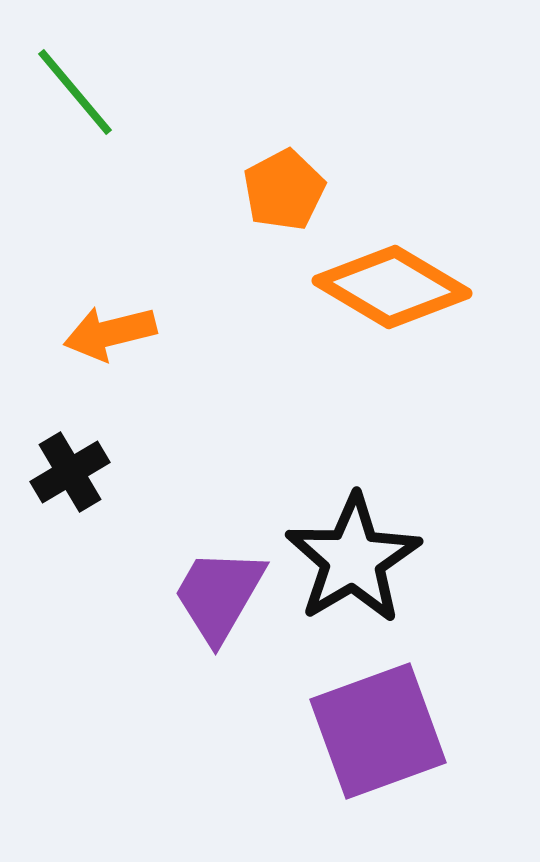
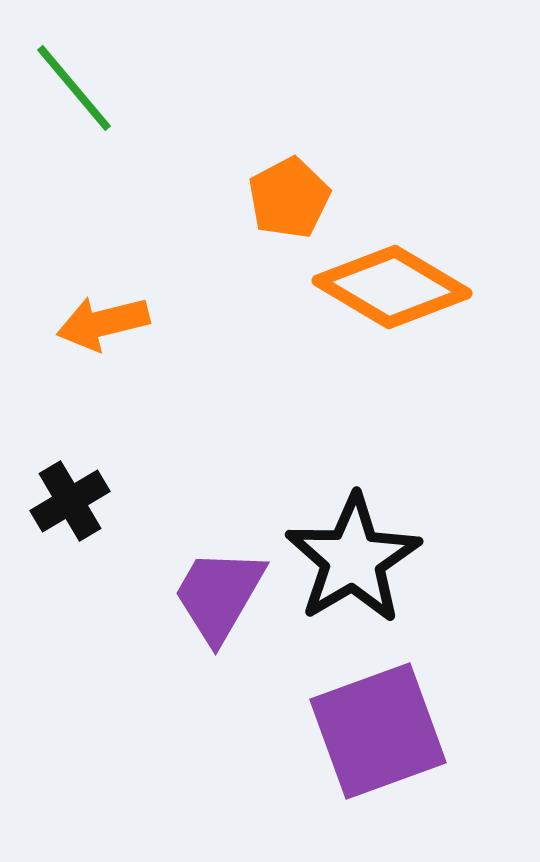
green line: moved 1 px left, 4 px up
orange pentagon: moved 5 px right, 8 px down
orange arrow: moved 7 px left, 10 px up
black cross: moved 29 px down
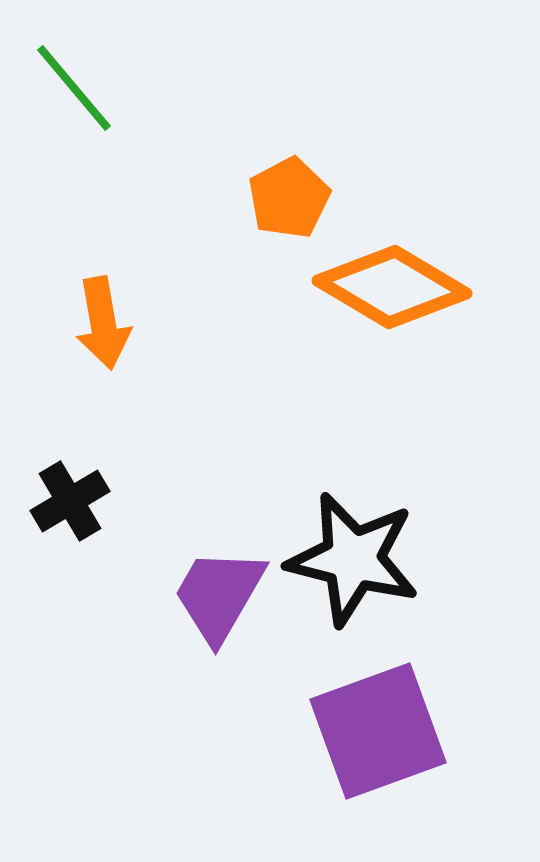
orange arrow: rotated 86 degrees counterclockwise
black star: rotated 27 degrees counterclockwise
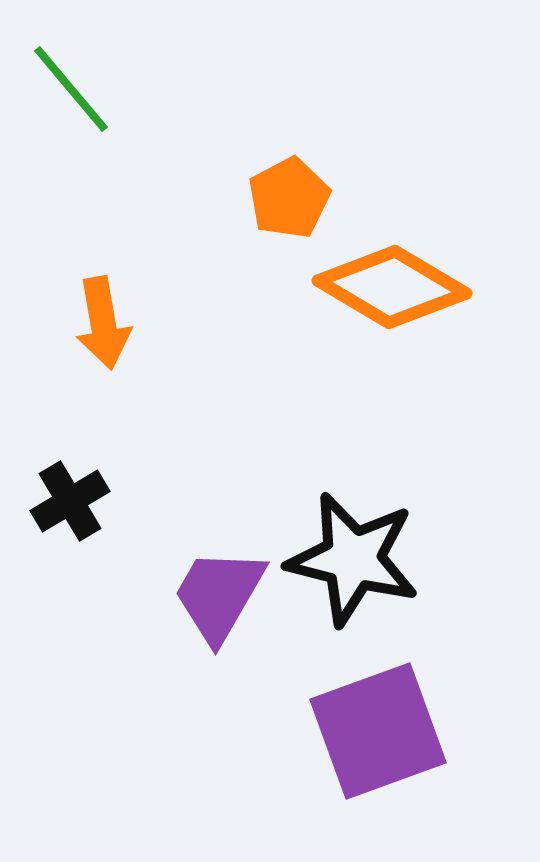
green line: moved 3 px left, 1 px down
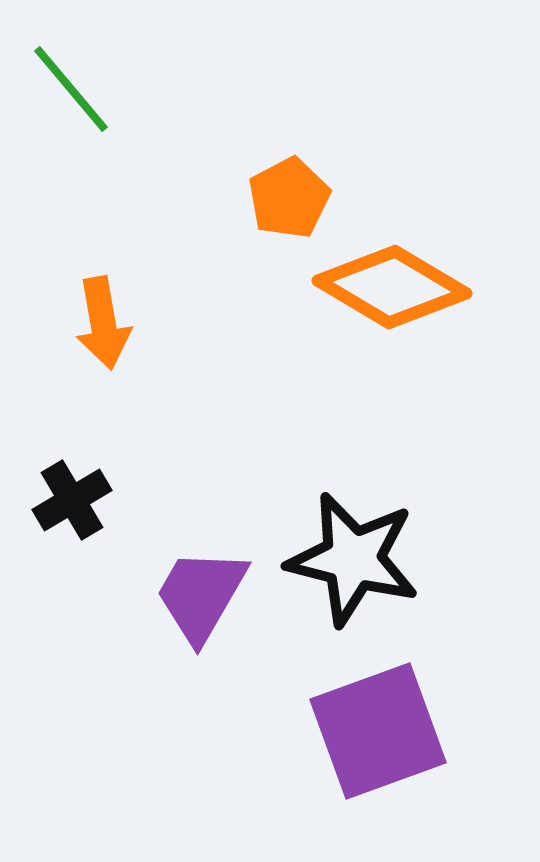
black cross: moved 2 px right, 1 px up
purple trapezoid: moved 18 px left
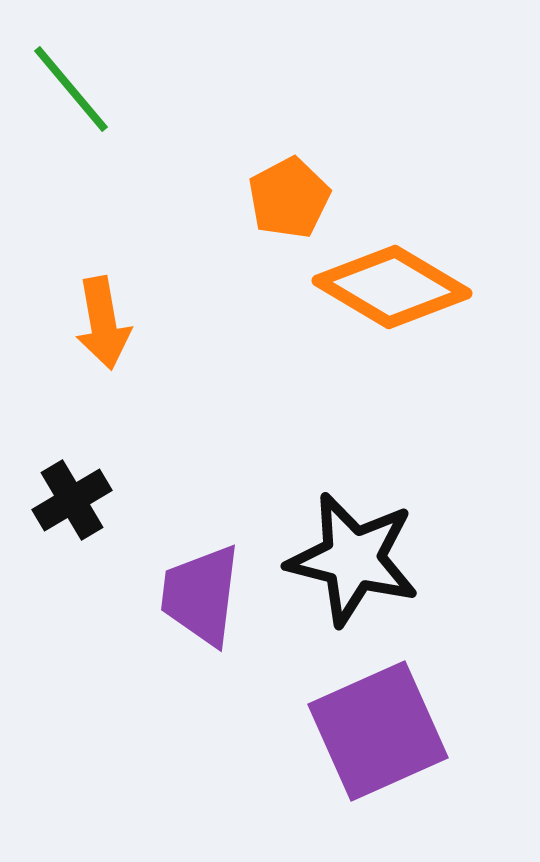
purple trapezoid: rotated 23 degrees counterclockwise
purple square: rotated 4 degrees counterclockwise
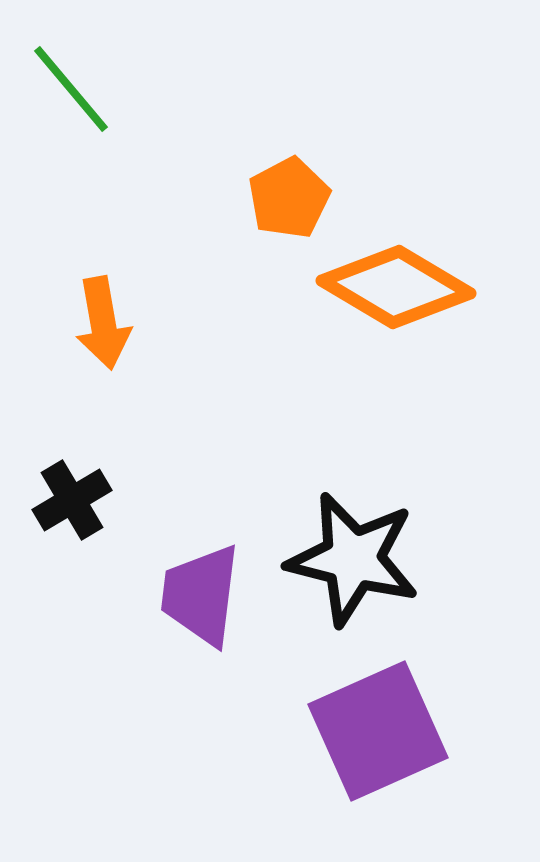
orange diamond: moved 4 px right
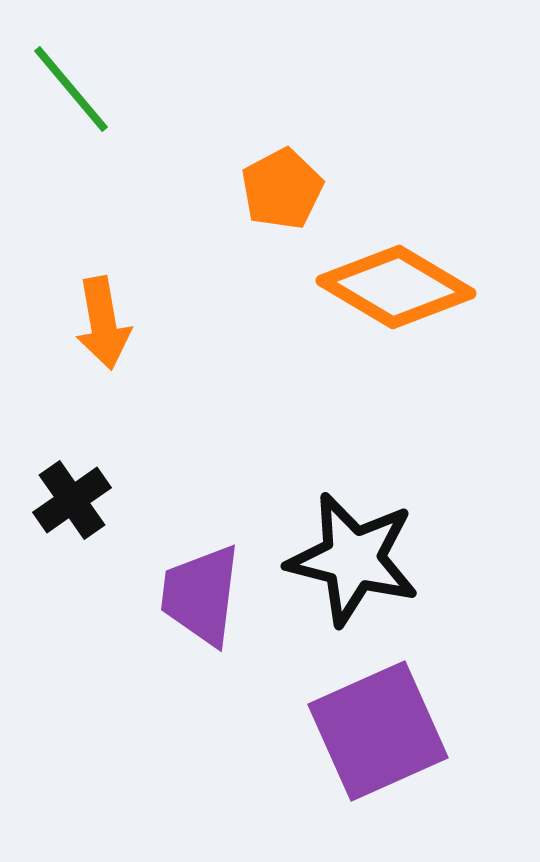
orange pentagon: moved 7 px left, 9 px up
black cross: rotated 4 degrees counterclockwise
